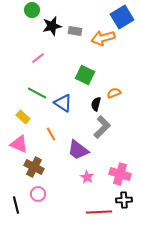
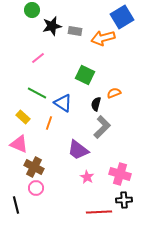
orange line: moved 2 px left, 11 px up; rotated 48 degrees clockwise
pink circle: moved 2 px left, 6 px up
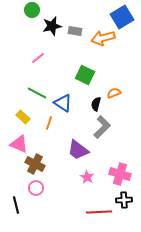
brown cross: moved 1 px right, 3 px up
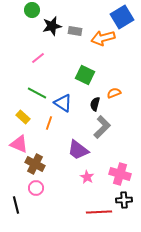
black semicircle: moved 1 px left
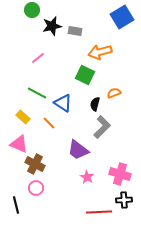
orange arrow: moved 3 px left, 14 px down
orange line: rotated 64 degrees counterclockwise
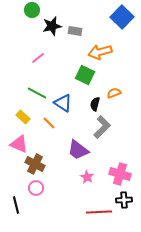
blue square: rotated 15 degrees counterclockwise
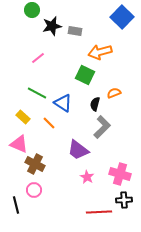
pink circle: moved 2 px left, 2 px down
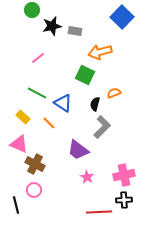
pink cross: moved 4 px right, 1 px down; rotated 30 degrees counterclockwise
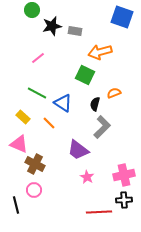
blue square: rotated 25 degrees counterclockwise
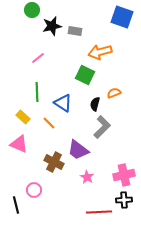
green line: moved 1 px up; rotated 60 degrees clockwise
brown cross: moved 19 px right, 2 px up
